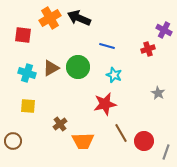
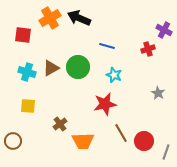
cyan cross: moved 1 px up
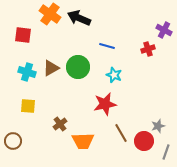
orange cross: moved 4 px up; rotated 25 degrees counterclockwise
gray star: moved 33 px down; rotated 24 degrees clockwise
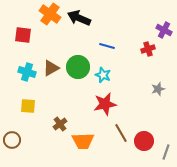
cyan star: moved 11 px left
gray star: moved 37 px up
brown circle: moved 1 px left, 1 px up
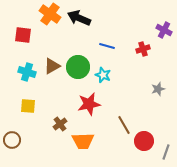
red cross: moved 5 px left
brown triangle: moved 1 px right, 2 px up
red star: moved 16 px left
brown line: moved 3 px right, 8 px up
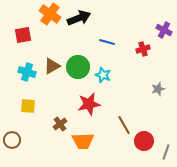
black arrow: rotated 135 degrees clockwise
red square: rotated 18 degrees counterclockwise
blue line: moved 4 px up
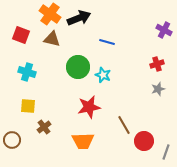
red square: moved 2 px left; rotated 30 degrees clockwise
red cross: moved 14 px right, 15 px down
brown triangle: moved 27 px up; rotated 42 degrees clockwise
red star: moved 3 px down
brown cross: moved 16 px left, 3 px down
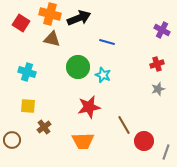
orange cross: rotated 20 degrees counterclockwise
purple cross: moved 2 px left
red square: moved 12 px up; rotated 12 degrees clockwise
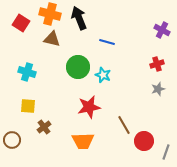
black arrow: rotated 90 degrees counterclockwise
